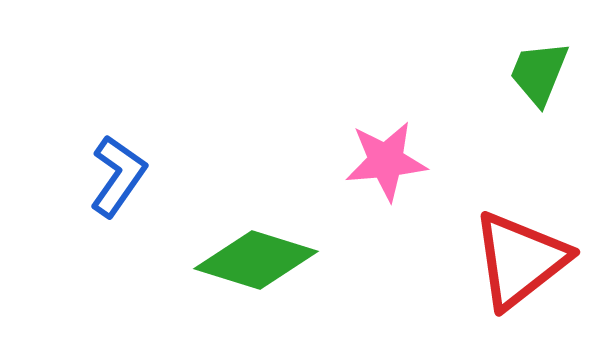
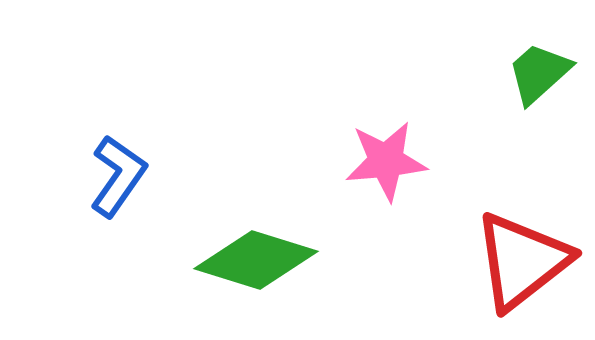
green trapezoid: rotated 26 degrees clockwise
red triangle: moved 2 px right, 1 px down
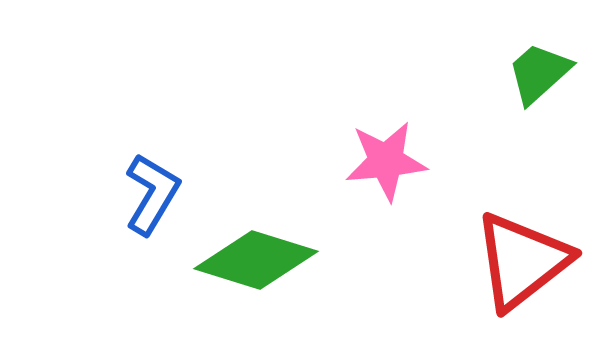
blue L-shape: moved 34 px right, 18 px down; rotated 4 degrees counterclockwise
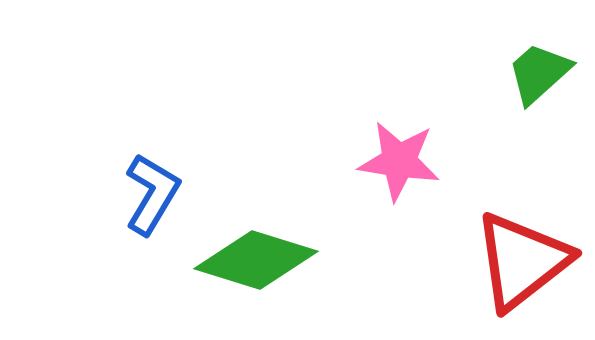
pink star: moved 13 px right; rotated 14 degrees clockwise
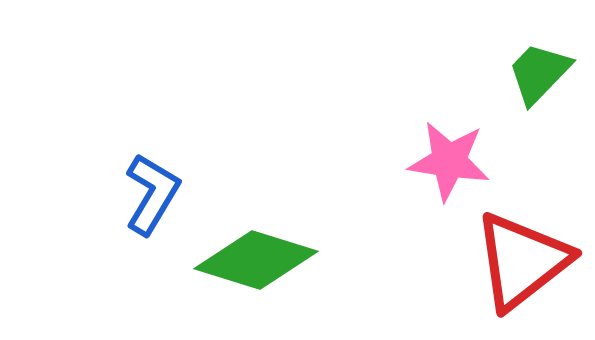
green trapezoid: rotated 4 degrees counterclockwise
pink star: moved 50 px right
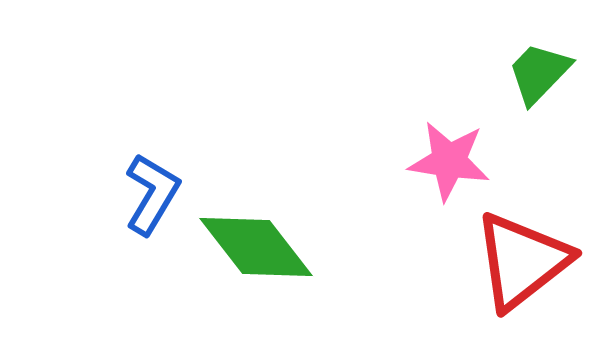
green diamond: moved 13 px up; rotated 35 degrees clockwise
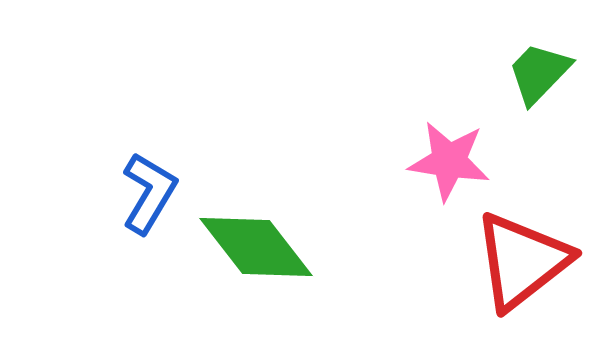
blue L-shape: moved 3 px left, 1 px up
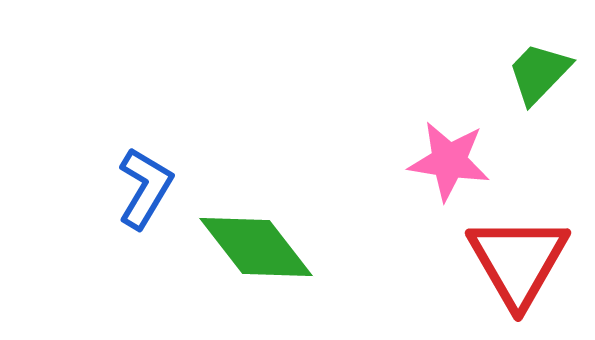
blue L-shape: moved 4 px left, 5 px up
red triangle: moved 4 px left; rotated 22 degrees counterclockwise
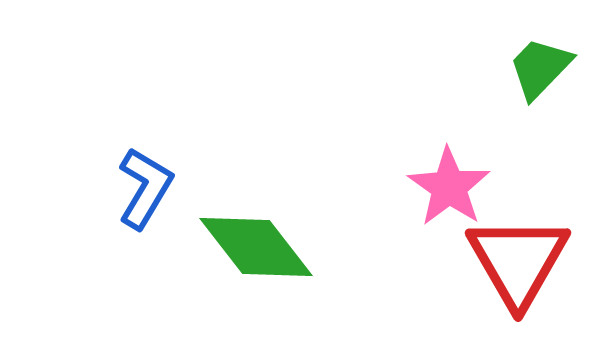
green trapezoid: moved 1 px right, 5 px up
pink star: moved 26 px down; rotated 26 degrees clockwise
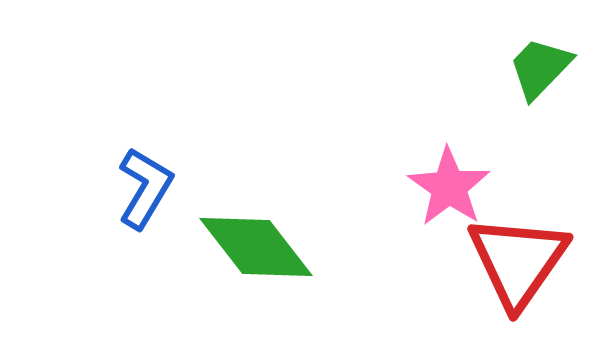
red triangle: rotated 5 degrees clockwise
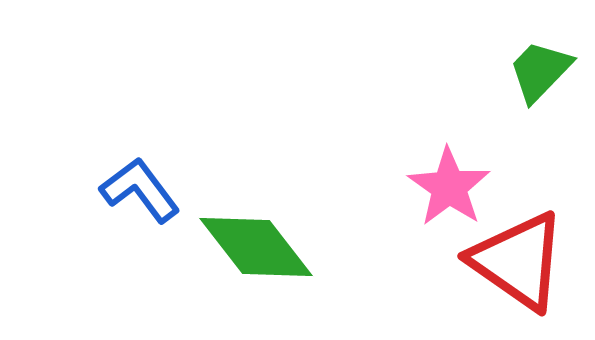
green trapezoid: moved 3 px down
blue L-shape: moved 5 px left, 2 px down; rotated 68 degrees counterclockwise
red triangle: rotated 30 degrees counterclockwise
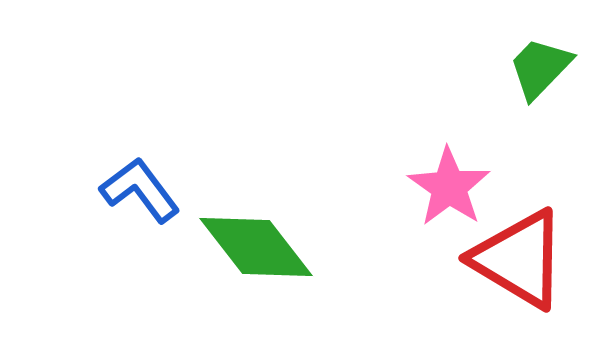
green trapezoid: moved 3 px up
red triangle: moved 1 px right, 2 px up; rotated 4 degrees counterclockwise
